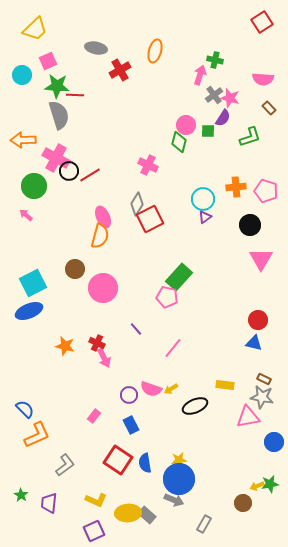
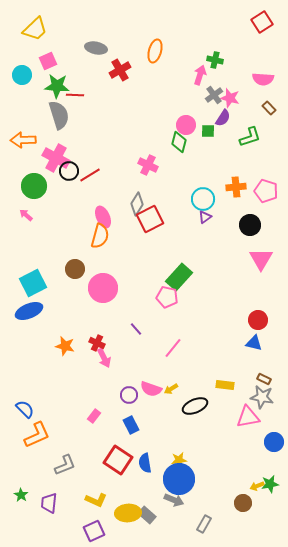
gray L-shape at (65, 465): rotated 15 degrees clockwise
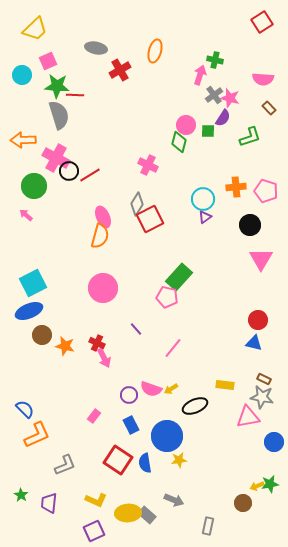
brown circle at (75, 269): moved 33 px left, 66 px down
blue circle at (179, 479): moved 12 px left, 43 px up
gray rectangle at (204, 524): moved 4 px right, 2 px down; rotated 18 degrees counterclockwise
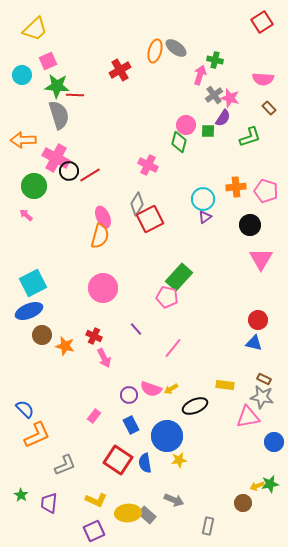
gray ellipse at (96, 48): moved 80 px right; rotated 25 degrees clockwise
red cross at (97, 343): moved 3 px left, 7 px up
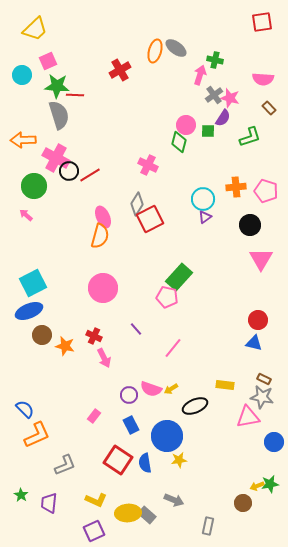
red square at (262, 22): rotated 25 degrees clockwise
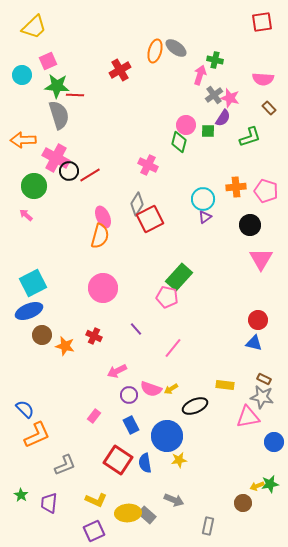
yellow trapezoid at (35, 29): moved 1 px left, 2 px up
pink arrow at (104, 358): moved 13 px right, 13 px down; rotated 90 degrees clockwise
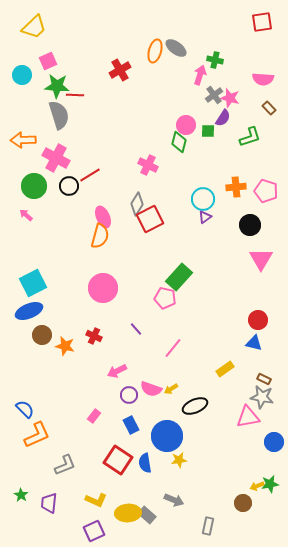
black circle at (69, 171): moved 15 px down
pink pentagon at (167, 297): moved 2 px left, 1 px down
yellow rectangle at (225, 385): moved 16 px up; rotated 42 degrees counterclockwise
